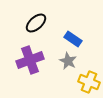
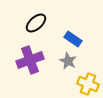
yellow cross: moved 1 px left, 2 px down
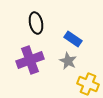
black ellipse: rotated 60 degrees counterclockwise
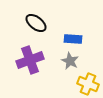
black ellipse: rotated 40 degrees counterclockwise
blue rectangle: rotated 30 degrees counterclockwise
gray star: moved 2 px right
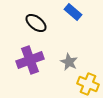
blue rectangle: moved 27 px up; rotated 36 degrees clockwise
gray star: moved 1 px left, 1 px down
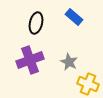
blue rectangle: moved 1 px right, 5 px down
black ellipse: rotated 65 degrees clockwise
